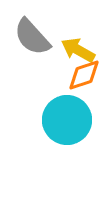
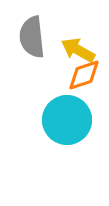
gray semicircle: rotated 36 degrees clockwise
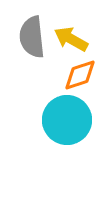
yellow arrow: moved 7 px left, 11 px up
orange diamond: moved 4 px left
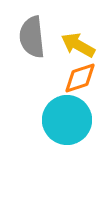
yellow arrow: moved 7 px right, 6 px down
orange diamond: moved 3 px down
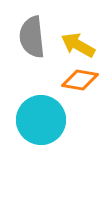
orange diamond: moved 2 px down; rotated 27 degrees clockwise
cyan circle: moved 26 px left
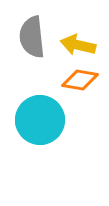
yellow arrow: rotated 16 degrees counterclockwise
cyan circle: moved 1 px left
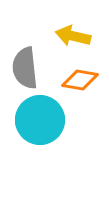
gray semicircle: moved 7 px left, 31 px down
yellow arrow: moved 5 px left, 9 px up
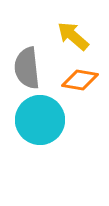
yellow arrow: rotated 28 degrees clockwise
gray semicircle: moved 2 px right
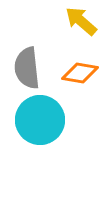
yellow arrow: moved 8 px right, 15 px up
orange diamond: moved 7 px up
